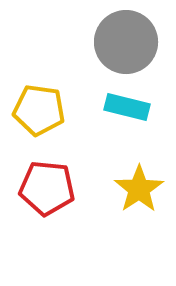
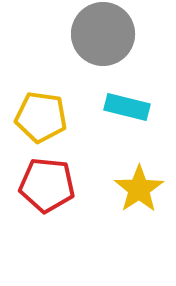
gray circle: moved 23 px left, 8 px up
yellow pentagon: moved 2 px right, 7 px down
red pentagon: moved 3 px up
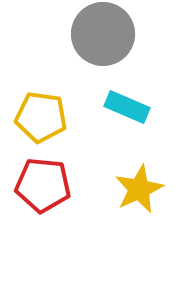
cyan rectangle: rotated 9 degrees clockwise
red pentagon: moved 4 px left
yellow star: rotated 9 degrees clockwise
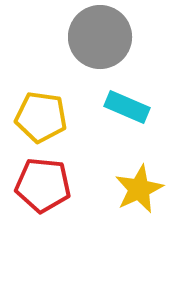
gray circle: moved 3 px left, 3 px down
